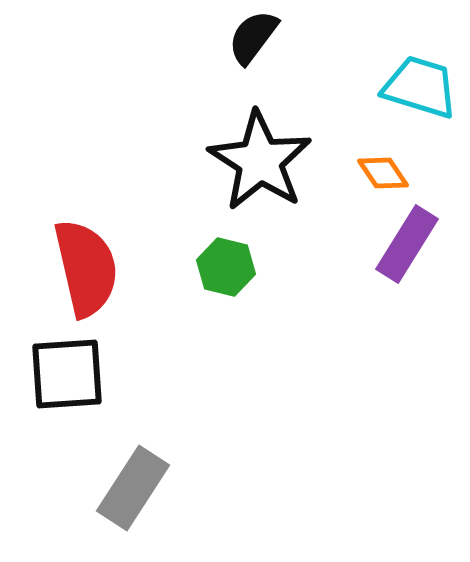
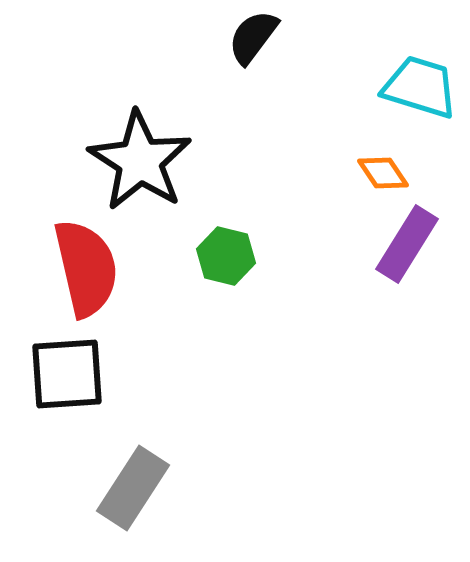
black star: moved 120 px left
green hexagon: moved 11 px up
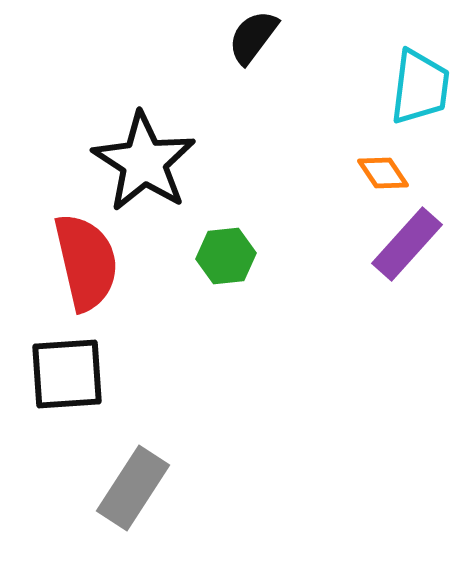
cyan trapezoid: rotated 80 degrees clockwise
black star: moved 4 px right, 1 px down
purple rectangle: rotated 10 degrees clockwise
green hexagon: rotated 20 degrees counterclockwise
red semicircle: moved 6 px up
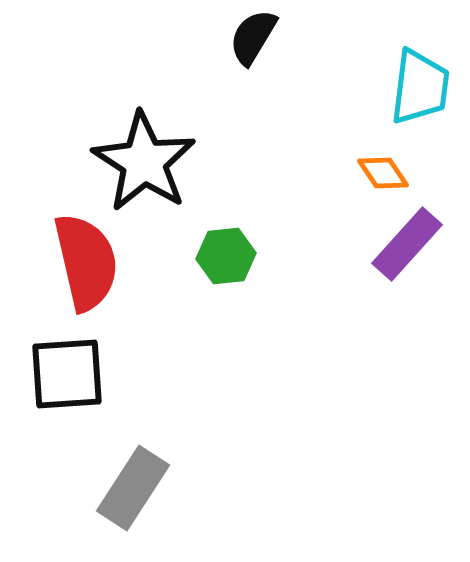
black semicircle: rotated 6 degrees counterclockwise
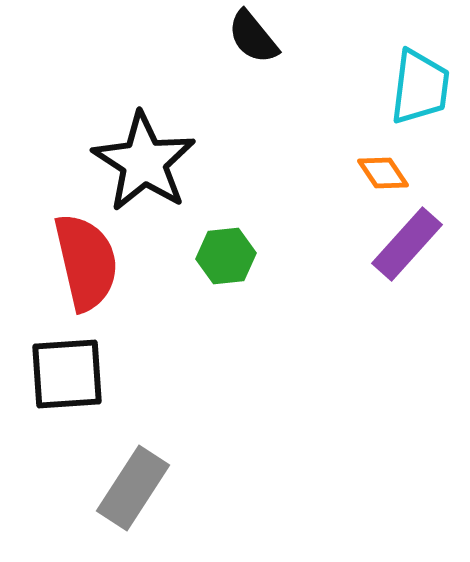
black semicircle: rotated 70 degrees counterclockwise
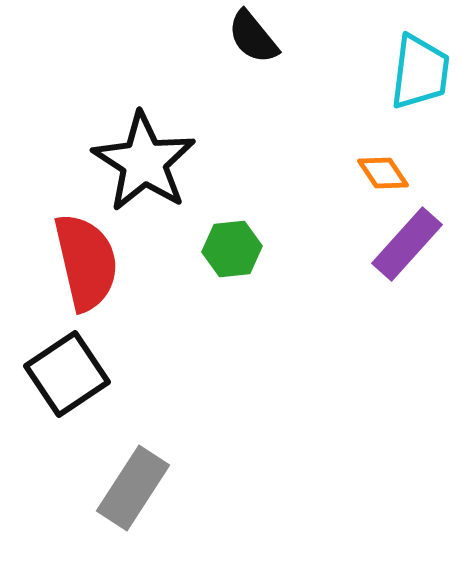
cyan trapezoid: moved 15 px up
green hexagon: moved 6 px right, 7 px up
black square: rotated 30 degrees counterclockwise
